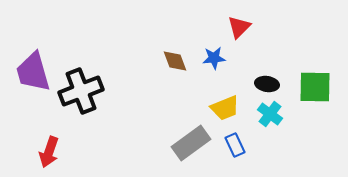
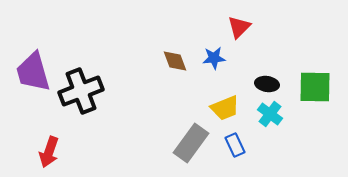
gray rectangle: rotated 18 degrees counterclockwise
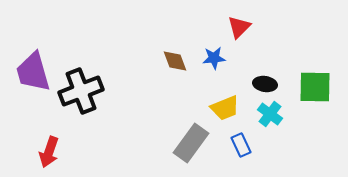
black ellipse: moved 2 px left
blue rectangle: moved 6 px right
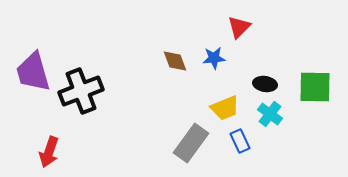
blue rectangle: moved 1 px left, 4 px up
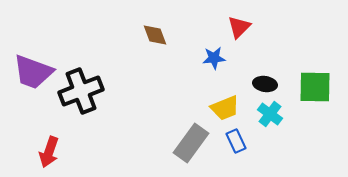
brown diamond: moved 20 px left, 26 px up
purple trapezoid: rotated 54 degrees counterclockwise
blue rectangle: moved 4 px left
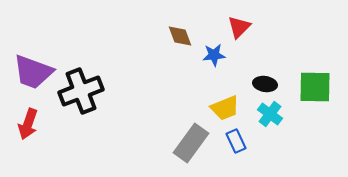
brown diamond: moved 25 px right, 1 px down
blue star: moved 3 px up
red arrow: moved 21 px left, 28 px up
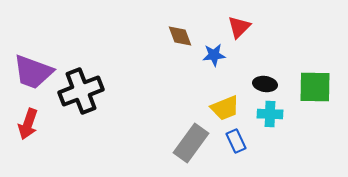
cyan cross: rotated 35 degrees counterclockwise
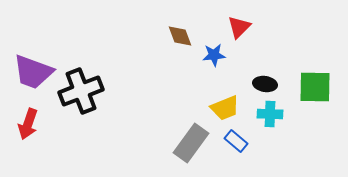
blue rectangle: rotated 25 degrees counterclockwise
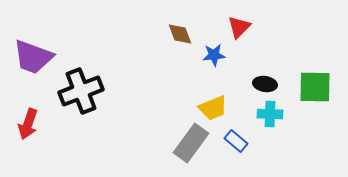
brown diamond: moved 2 px up
purple trapezoid: moved 15 px up
yellow trapezoid: moved 12 px left
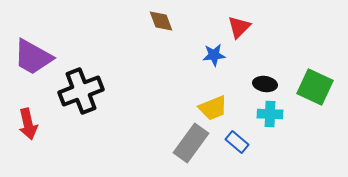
brown diamond: moved 19 px left, 13 px up
purple trapezoid: rotated 9 degrees clockwise
green square: rotated 24 degrees clockwise
red arrow: rotated 32 degrees counterclockwise
blue rectangle: moved 1 px right, 1 px down
